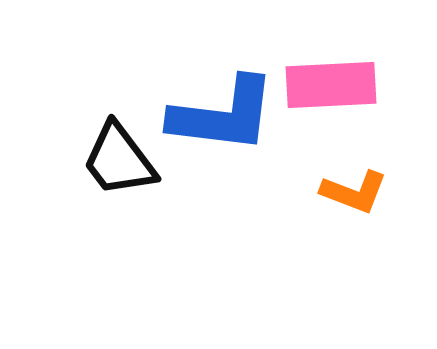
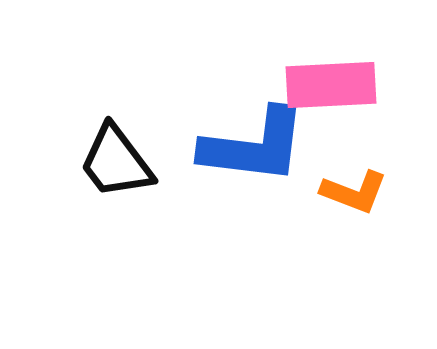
blue L-shape: moved 31 px right, 31 px down
black trapezoid: moved 3 px left, 2 px down
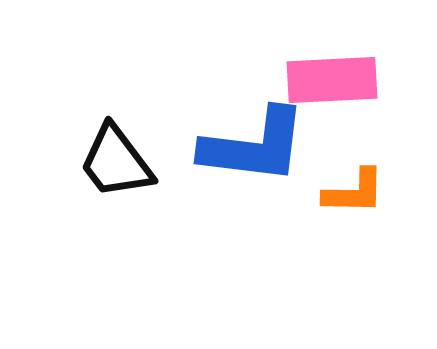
pink rectangle: moved 1 px right, 5 px up
orange L-shape: rotated 20 degrees counterclockwise
